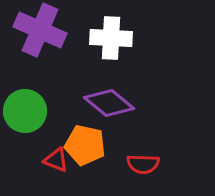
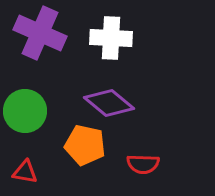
purple cross: moved 3 px down
red triangle: moved 31 px left, 12 px down; rotated 12 degrees counterclockwise
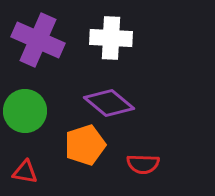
purple cross: moved 2 px left, 7 px down
orange pentagon: rotated 30 degrees counterclockwise
